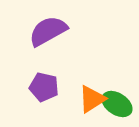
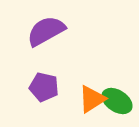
purple semicircle: moved 2 px left
green ellipse: moved 3 px up
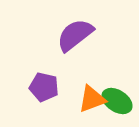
purple semicircle: moved 29 px right, 4 px down; rotated 9 degrees counterclockwise
orange triangle: rotated 12 degrees clockwise
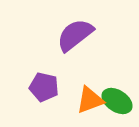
orange triangle: moved 2 px left, 1 px down
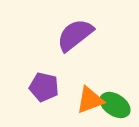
green ellipse: moved 2 px left, 4 px down
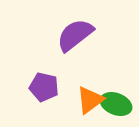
orange triangle: rotated 16 degrees counterclockwise
green ellipse: moved 1 px right, 1 px up; rotated 12 degrees counterclockwise
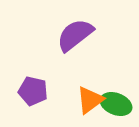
purple pentagon: moved 11 px left, 4 px down
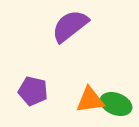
purple semicircle: moved 5 px left, 9 px up
orange triangle: rotated 28 degrees clockwise
